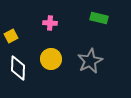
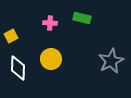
green rectangle: moved 17 px left
gray star: moved 21 px right
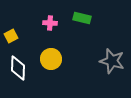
gray star: moved 1 px right; rotated 30 degrees counterclockwise
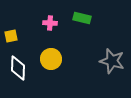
yellow square: rotated 16 degrees clockwise
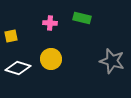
white diamond: rotated 75 degrees counterclockwise
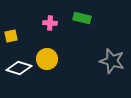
yellow circle: moved 4 px left
white diamond: moved 1 px right
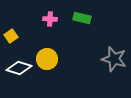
pink cross: moved 4 px up
yellow square: rotated 24 degrees counterclockwise
gray star: moved 2 px right, 2 px up
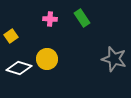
green rectangle: rotated 42 degrees clockwise
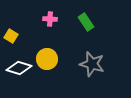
green rectangle: moved 4 px right, 4 px down
yellow square: rotated 24 degrees counterclockwise
gray star: moved 22 px left, 5 px down
